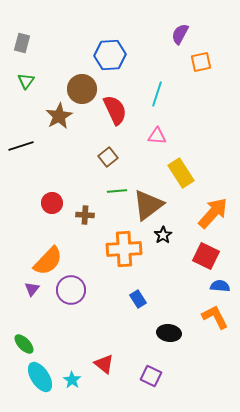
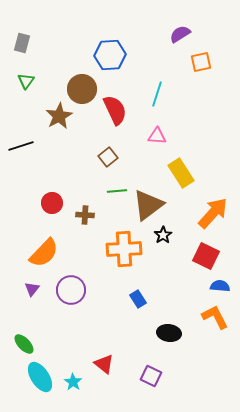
purple semicircle: rotated 30 degrees clockwise
orange semicircle: moved 4 px left, 8 px up
cyan star: moved 1 px right, 2 px down
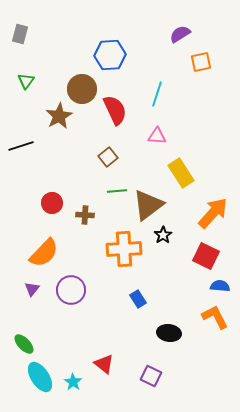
gray rectangle: moved 2 px left, 9 px up
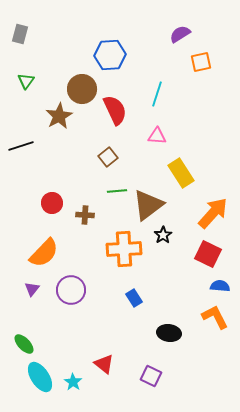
red square: moved 2 px right, 2 px up
blue rectangle: moved 4 px left, 1 px up
